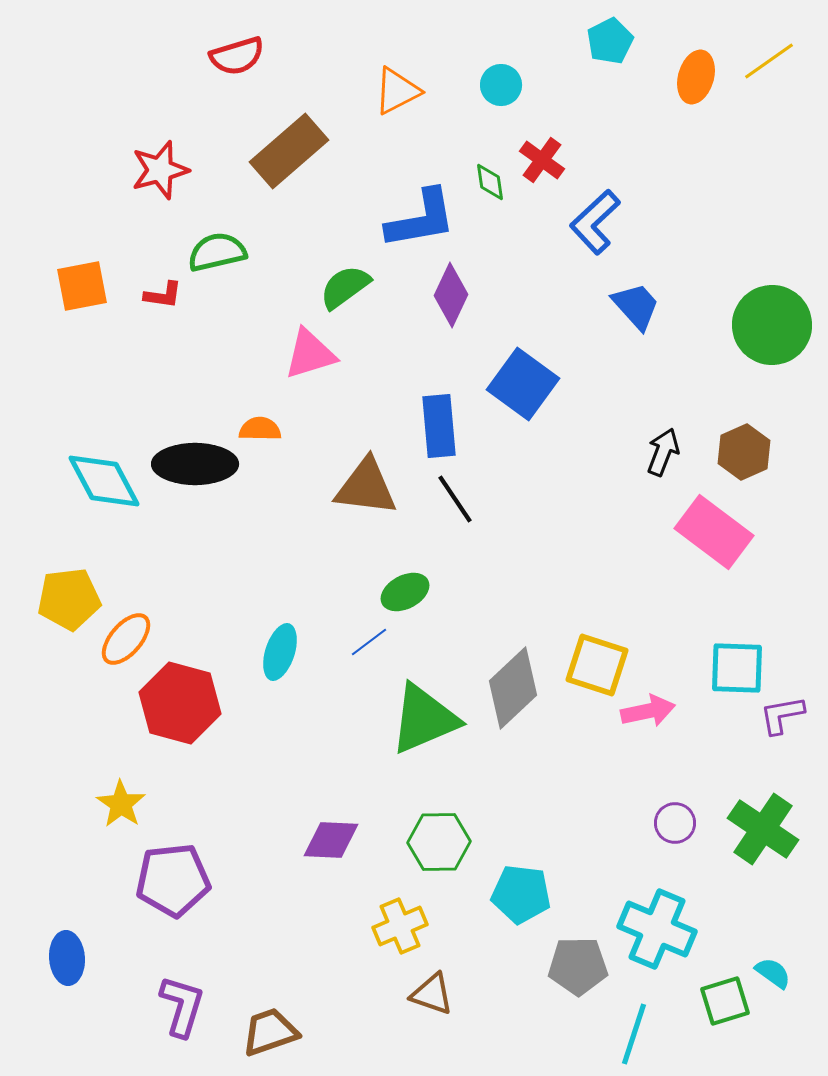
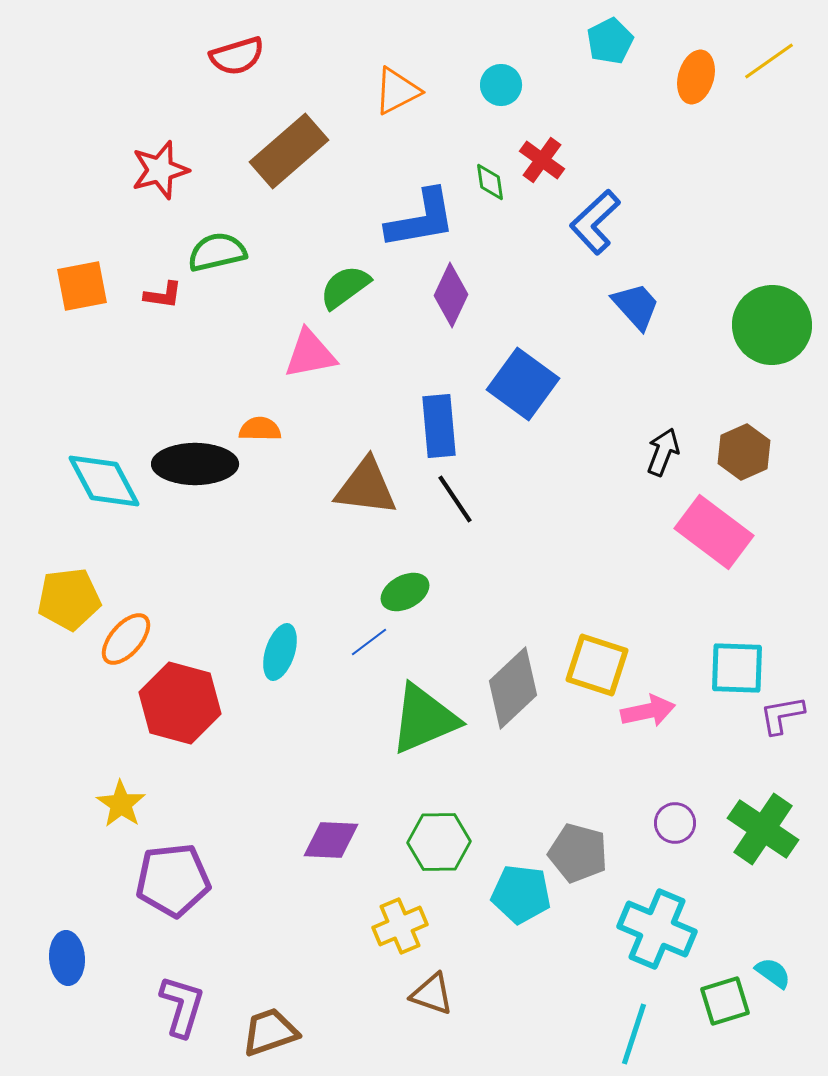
pink triangle at (310, 354): rotated 6 degrees clockwise
gray pentagon at (578, 966): moved 113 px up; rotated 16 degrees clockwise
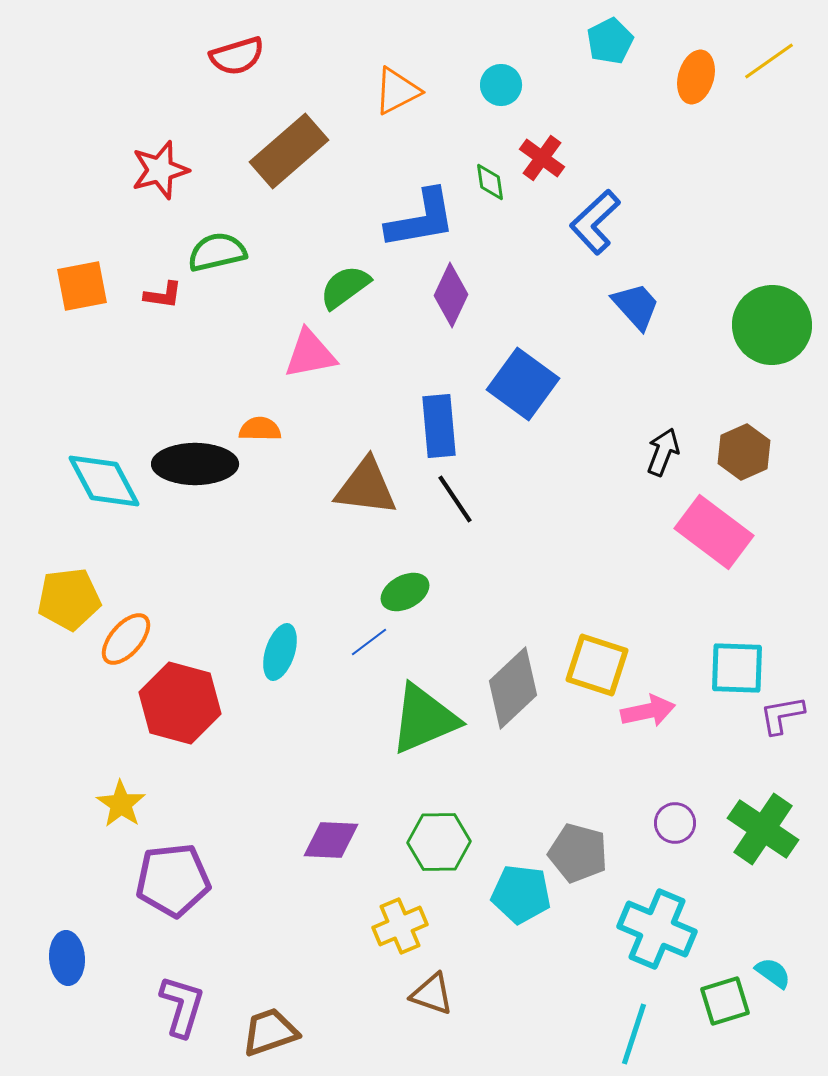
red cross at (542, 160): moved 2 px up
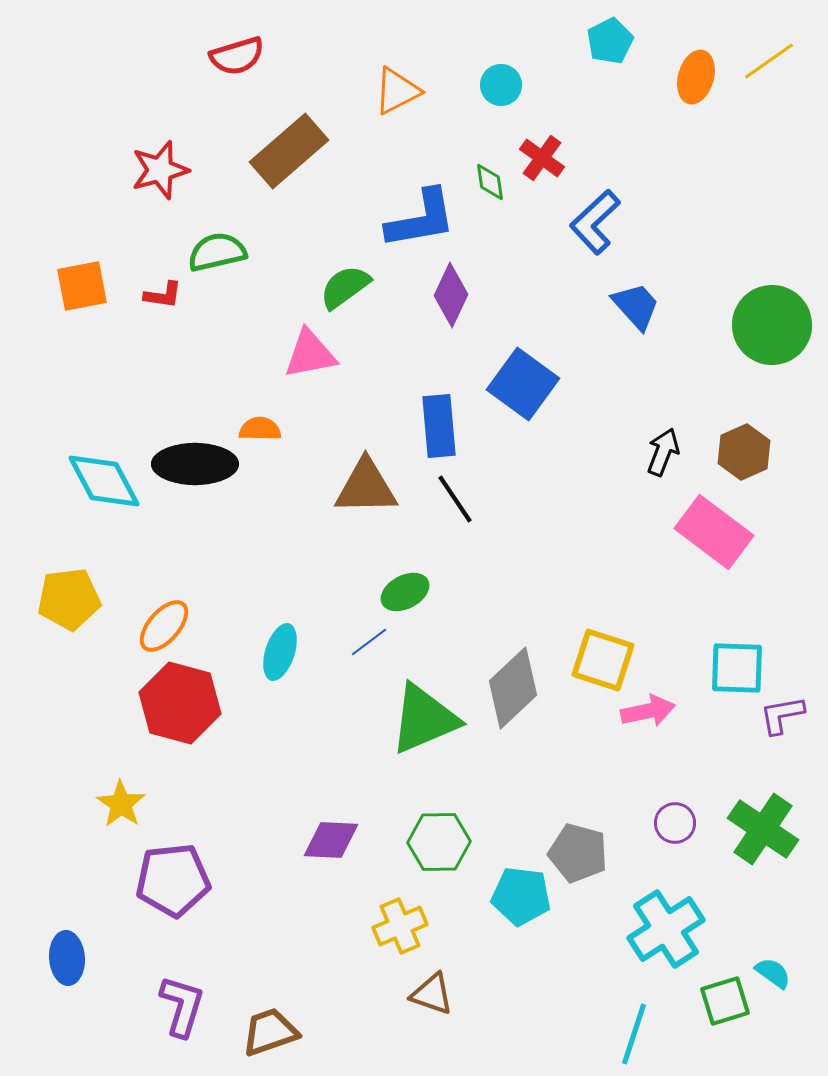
brown triangle at (366, 487): rotated 8 degrees counterclockwise
orange ellipse at (126, 639): moved 38 px right, 13 px up
yellow square at (597, 665): moved 6 px right, 5 px up
cyan pentagon at (521, 894): moved 2 px down
cyan cross at (657, 929): moved 9 px right; rotated 34 degrees clockwise
